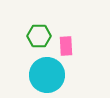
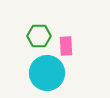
cyan circle: moved 2 px up
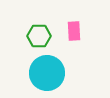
pink rectangle: moved 8 px right, 15 px up
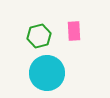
green hexagon: rotated 15 degrees counterclockwise
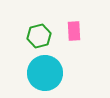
cyan circle: moved 2 px left
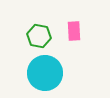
green hexagon: rotated 25 degrees clockwise
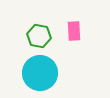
cyan circle: moved 5 px left
